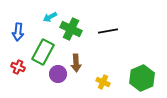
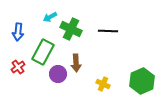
black line: rotated 12 degrees clockwise
red cross: rotated 32 degrees clockwise
green hexagon: moved 3 px down
yellow cross: moved 2 px down
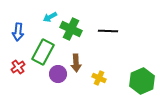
yellow cross: moved 4 px left, 6 px up
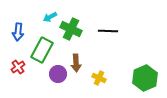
green rectangle: moved 1 px left, 2 px up
green hexagon: moved 3 px right, 3 px up
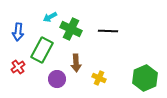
purple circle: moved 1 px left, 5 px down
